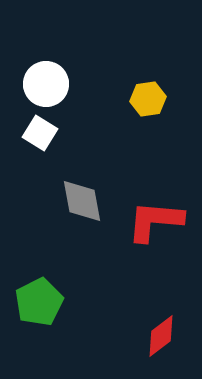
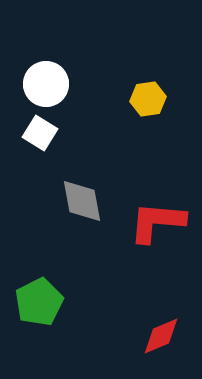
red L-shape: moved 2 px right, 1 px down
red diamond: rotated 15 degrees clockwise
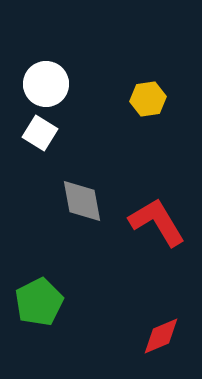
red L-shape: rotated 54 degrees clockwise
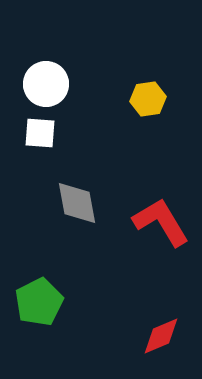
white square: rotated 28 degrees counterclockwise
gray diamond: moved 5 px left, 2 px down
red L-shape: moved 4 px right
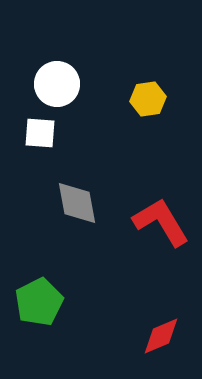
white circle: moved 11 px right
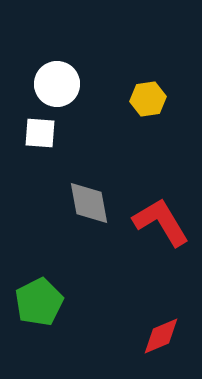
gray diamond: moved 12 px right
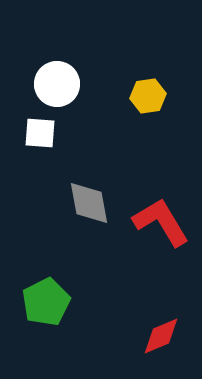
yellow hexagon: moved 3 px up
green pentagon: moved 7 px right
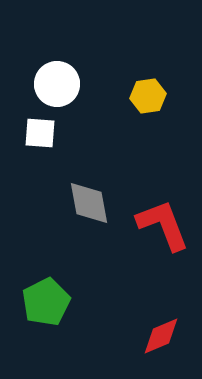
red L-shape: moved 2 px right, 3 px down; rotated 10 degrees clockwise
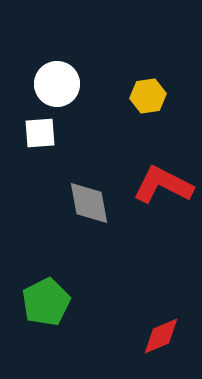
white square: rotated 8 degrees counterclockwise
red L-shape: moved 40 px up; rotated 42 degrees counterclockwise
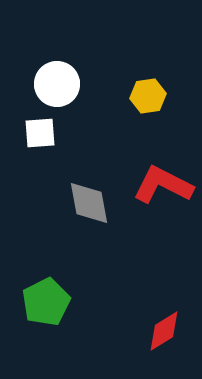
red diamond: moved 3 px right, 5 px up; rotated 9 degrees counterclockwise
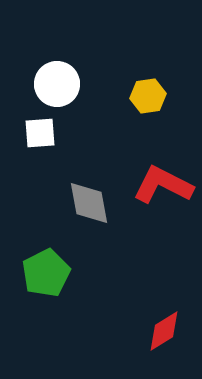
green pentagon: moved 29 px up
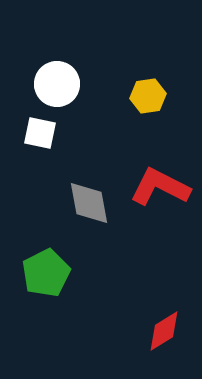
white square: rotated 16 degrees clockwise
red L-shape: moved 3 px left, 2 px down
